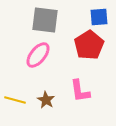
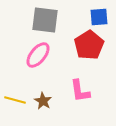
brown star: moved 3 px left, 1 px down
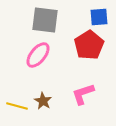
pink L-shape: moved 3 px right, 3 px down; rotated 80 degrees clockwise
yellow line: moved 2 px right, 6 px down
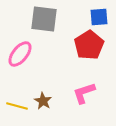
gray square: moved 1 px left, 1 px up
pink ellipse: moved 18 px left, 1 px up
pink L-shape: moved 1 px right, 1 px up
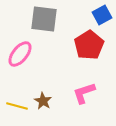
blue square: moved 3 px right, 2 px up; rotated 24 degrees counterclockwise
